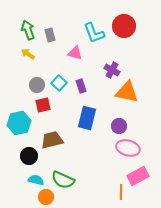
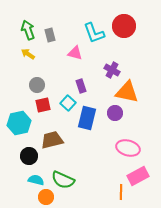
cyan square: moved 9 px right, 20 px down
purple circle: moved 4 px left, 13 px up
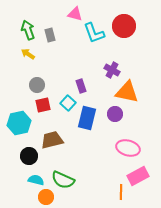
pink triangle: moved 39 px up
purple circle: moved 1 px down
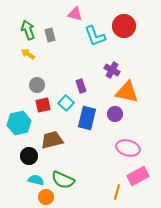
cyan L-shape: moved 1 px right, 3 px down
cyan square: moved 2 px left
orange line: moved 4 px left; rotated 14 degrees clockwise
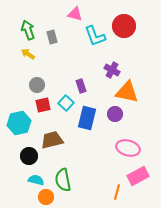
gray rectangle: moved 2 px right, 2 px down
green semicircle: rotated 55 degrees clockwise
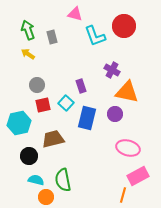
brown trapezoid: moved 1 px right, 1 px up
orange line: moved 6 px right, 3 px down
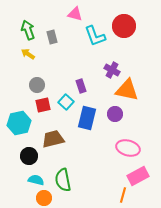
orange triangle: moved 2 px up
cyan square: moved 1 px up
orange circle: moved 2 px left, 1 px down
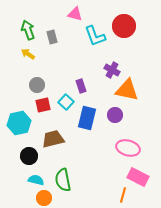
purple circle: moved 1 px down
pink rectangle: moved 1 px down; rotated 55 degrees clockwise
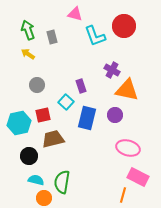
red square: moved 10 px down
green semicircle: moved 1 px left, 2 px down; rotated 20 degrees clockwise
